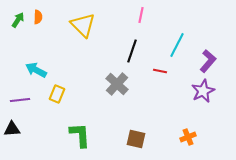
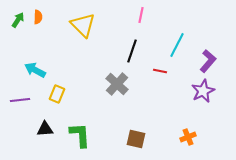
cyan arrow: moved 1 px left
black triangle: moved 33 px right
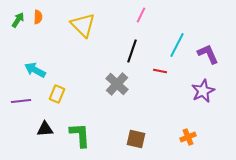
pink line: rotated 14 degrees clockwise
purple L-shape: moved 7 px up; rotated 65 degrees counterclockwise
purple line: moved 1 px right, 1 px down
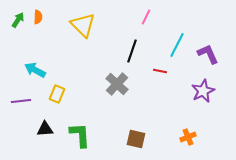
pink line: moved 5 px right, 2 px down
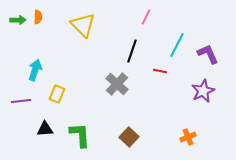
green arrow: rotated 56 degrees clockwise
cyan arrow: rotated 80 degrees clockwise
brown square: moved 7 px left, 2 px up; rotated 30 degrees clockwise
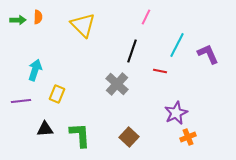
purple star: moved 27 px left, 22 px down
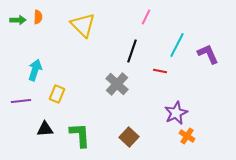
orange cross: moved 1 px left, 1 px up; rotated 35 degrees counterclockwise
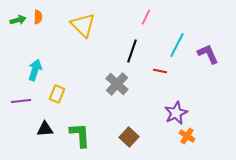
green arrow: rotated 14 degrees counterclockwise
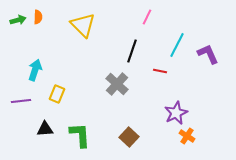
pink line: moved 1 px right
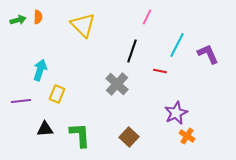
cyan arrow: moved 5 px right
